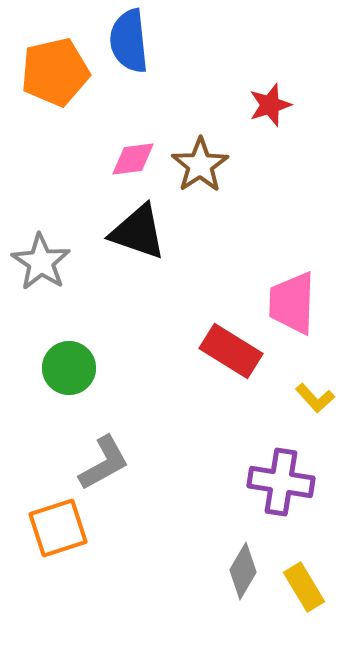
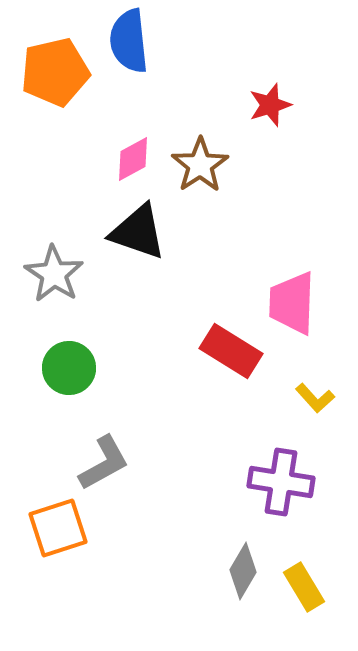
pink diamond: rotated 21 degrees counterclockwise
gray star: moved 13 px right, 12 px down
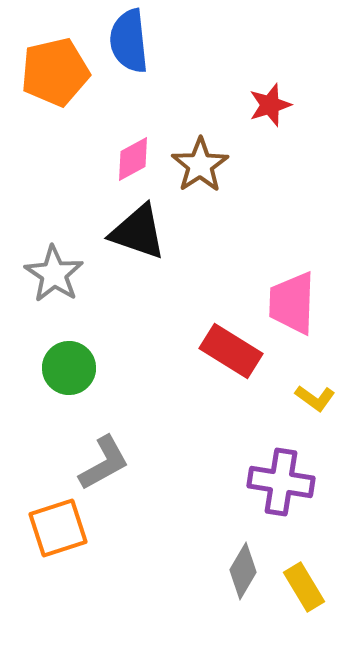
yellow L-shape: rotated 12 degrees counterclockwise
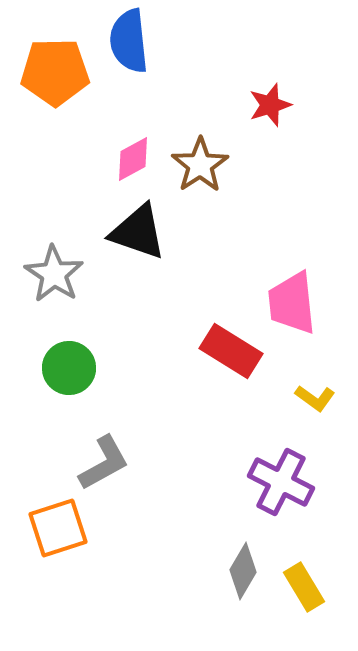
orange pentagon: rotated 12 degrees clockwise
pink trapezoid: rotated 8 degrees counterclockwise
purple cross: rotated 18 degrees clockwise
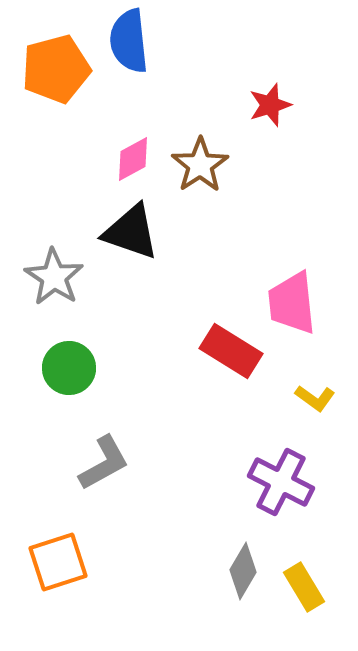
orange pentagon: moved 1 px right, 3 px up; rotated 14 degrees counterclockwise
black triangle: moved 7 px left
gray star: moved 3 px down
orange square: moved 34 px down
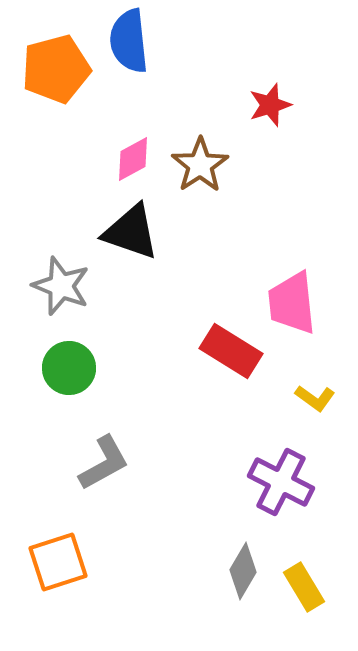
gray star: moved 7 px right, 9 px down; rotated 12 degrees counterclockwise
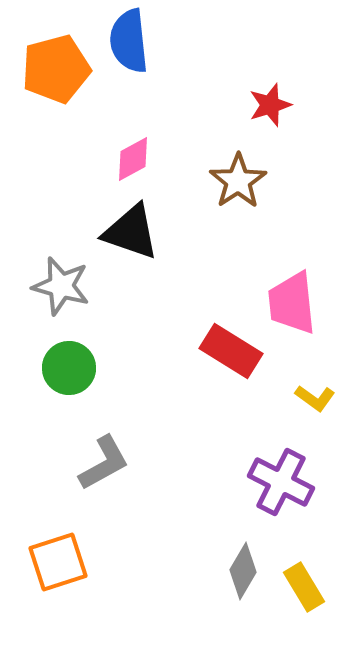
brown star: moved 38 px right, 16 px down
gray star: rotated 6 degrees counterclockwise
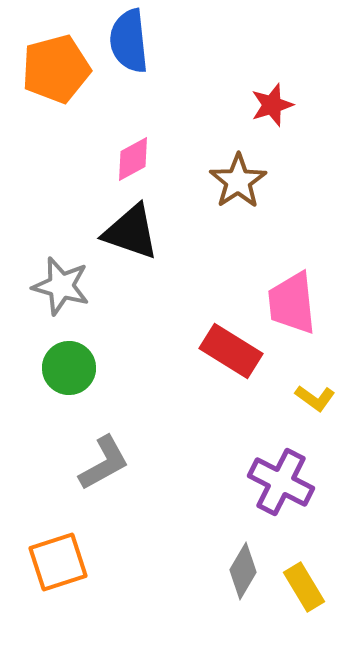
red star: moved 2 px right
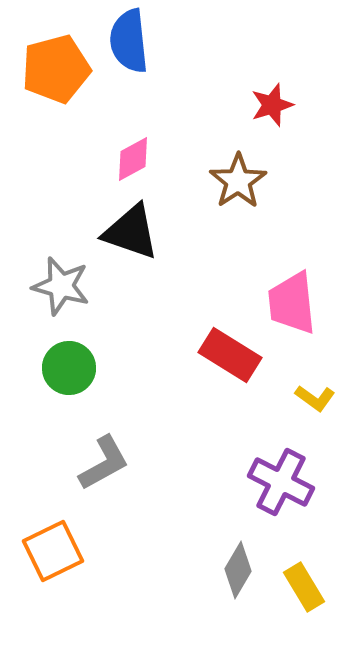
red rectangle: moved 1 px left, 4 px down
orange square: moved 5 px left, 11 px up; rotated 8 degrees counterclockwise
gray diamond: moved 5 px left, 1 px up
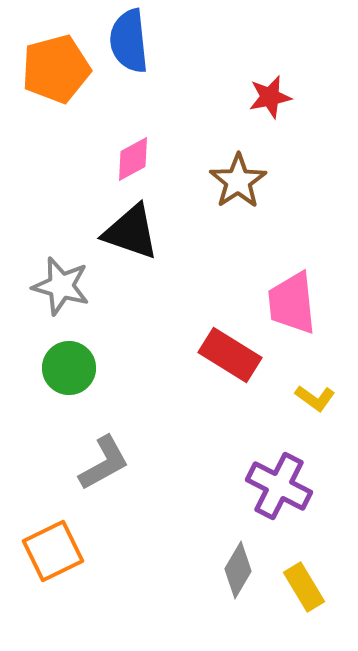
red star: moved 2 px left, 8 px up; rotated 6 degrees clockwise
purple cross: moved 2 px left, 4 px down
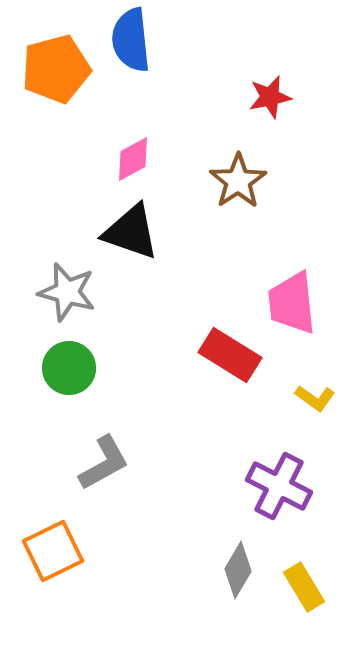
blue semicircle: moved 2 px right, 1 px up
gray star: moved 6 px right, 6 px down
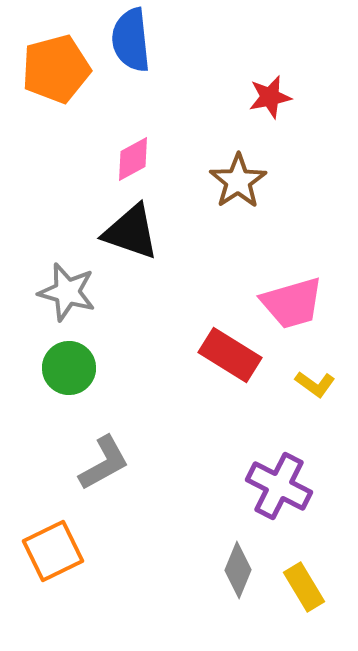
pink trapezoid: rotated 100 degrees counterclockwise
yellow L-shape: moved 14 px up
gray diamond: rotated 8 degrees counterclockwise
